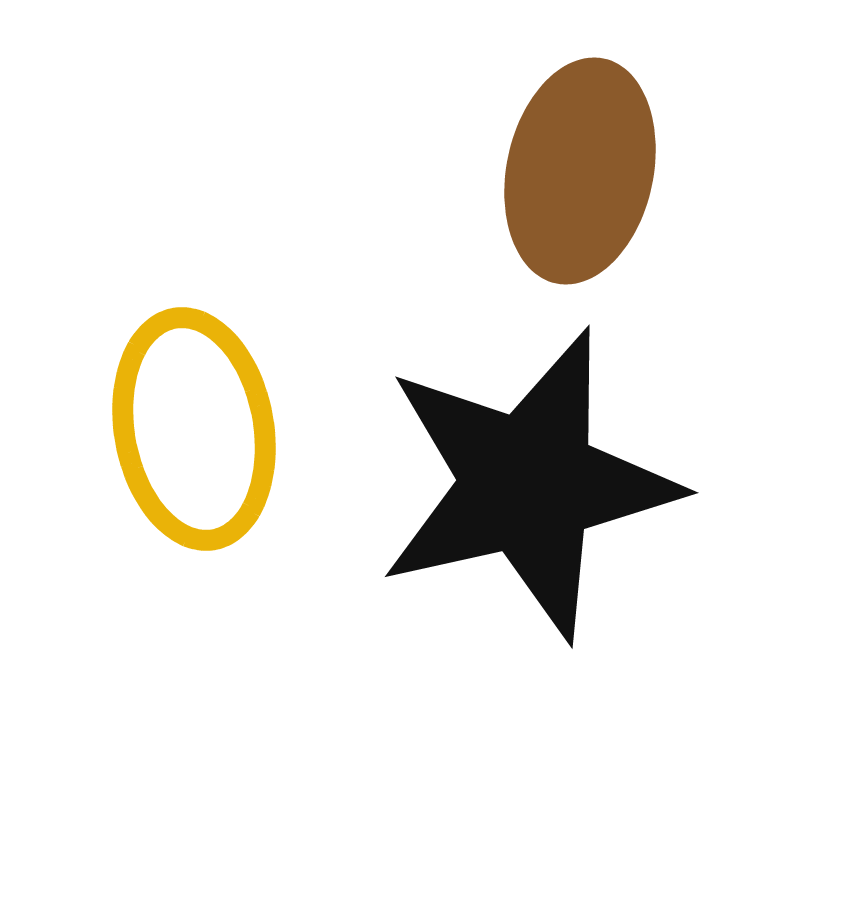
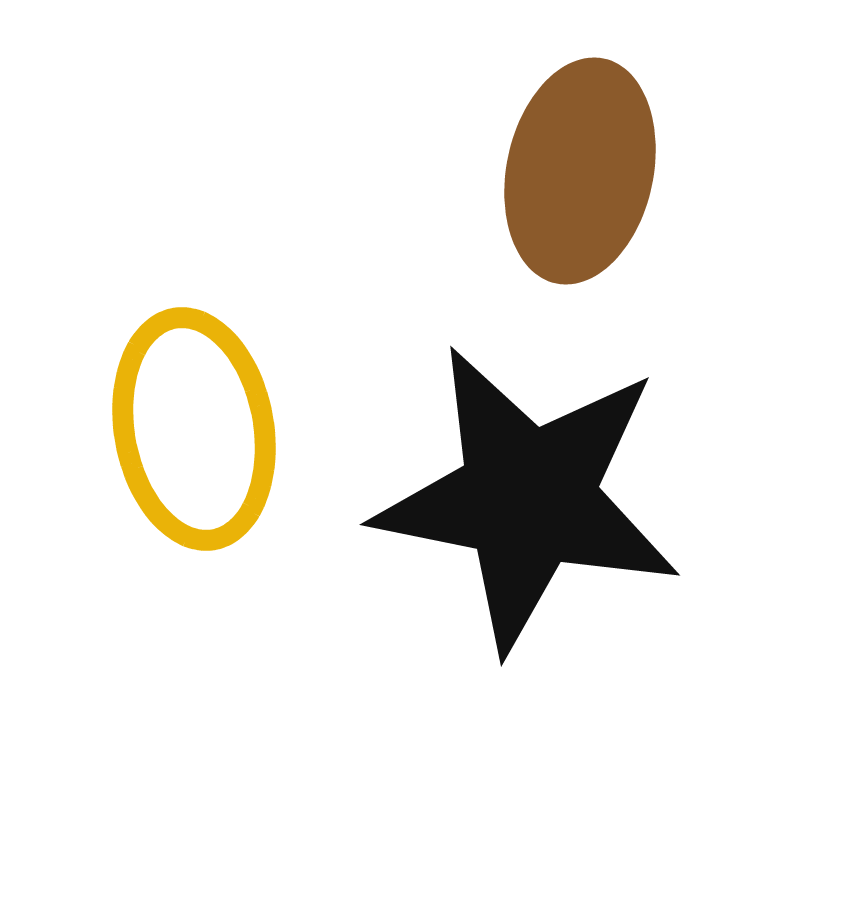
black star: moved 14 px down; rotated 24 degrees clockwise
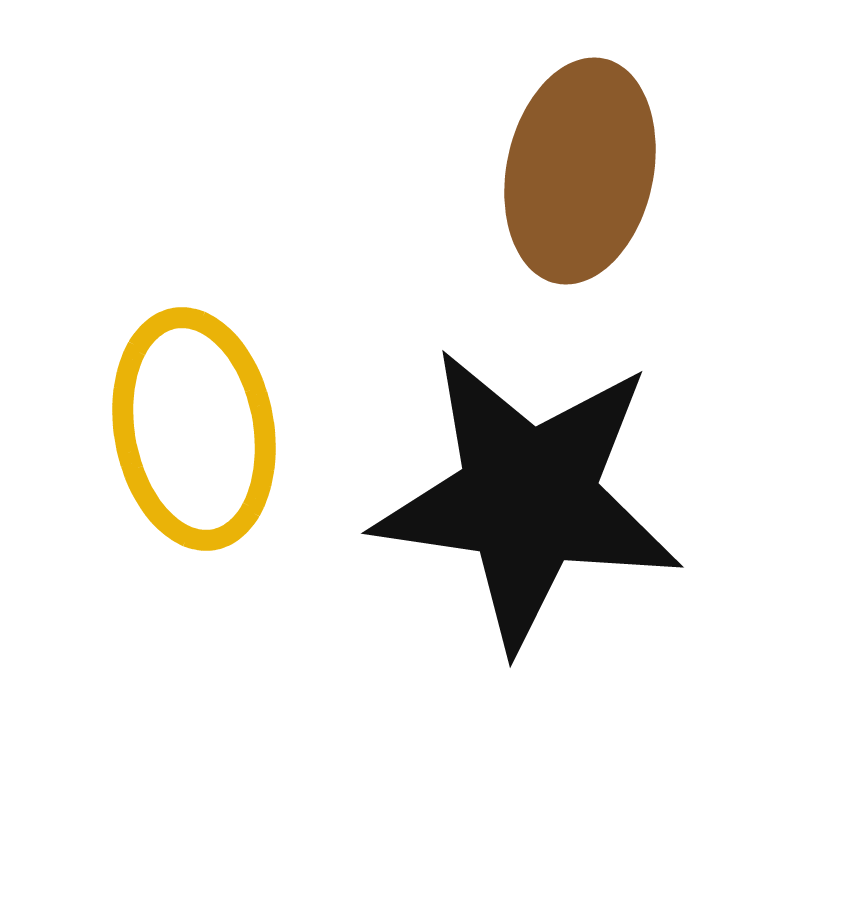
black star: rotated 3 degrees counterclockwise
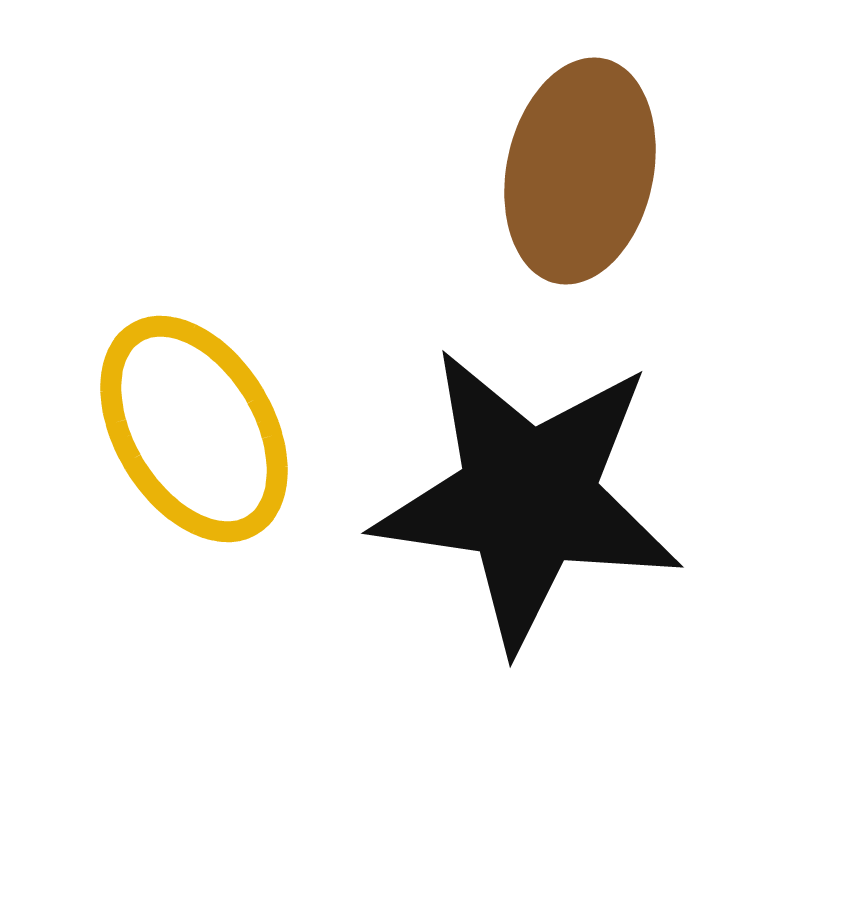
yellow ellipse: rotated 21 degrees counterclockwise
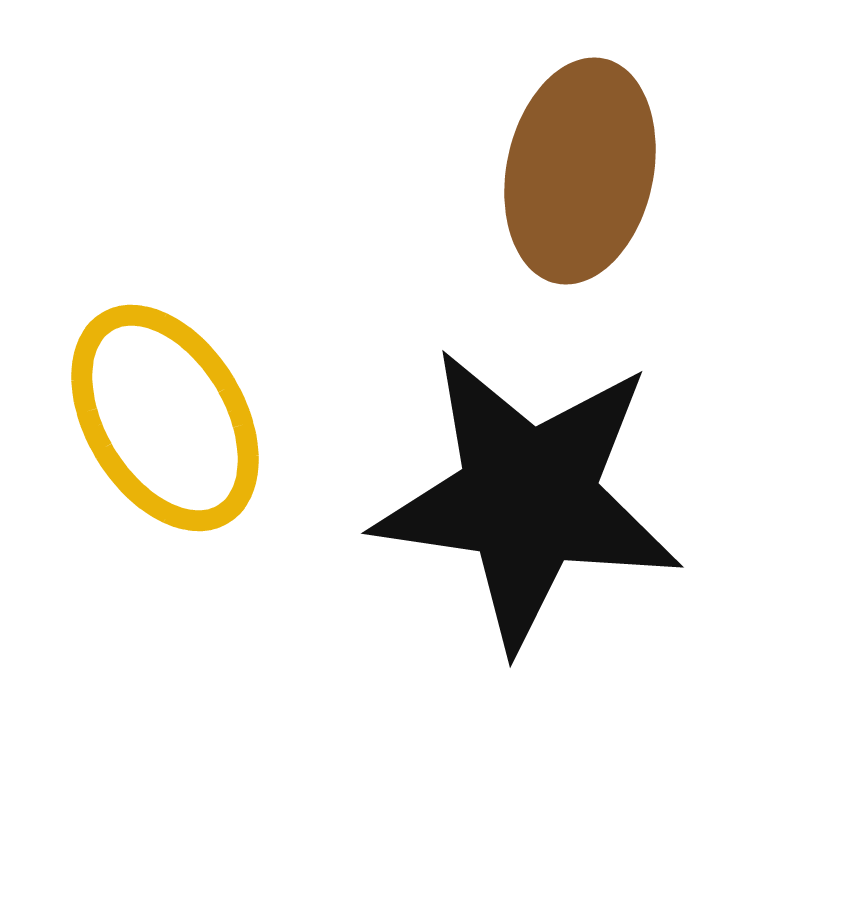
yellow ellipse: moved 29 px left, 11 px up
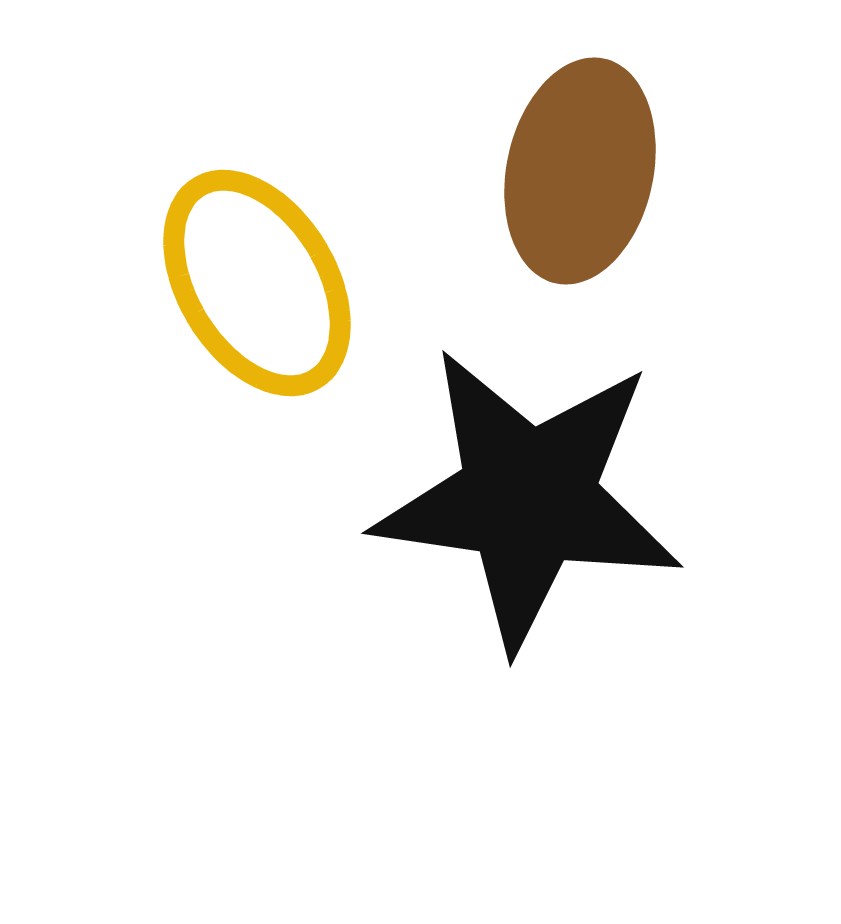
yellow ellipse: moved 92 px right, 135 px up
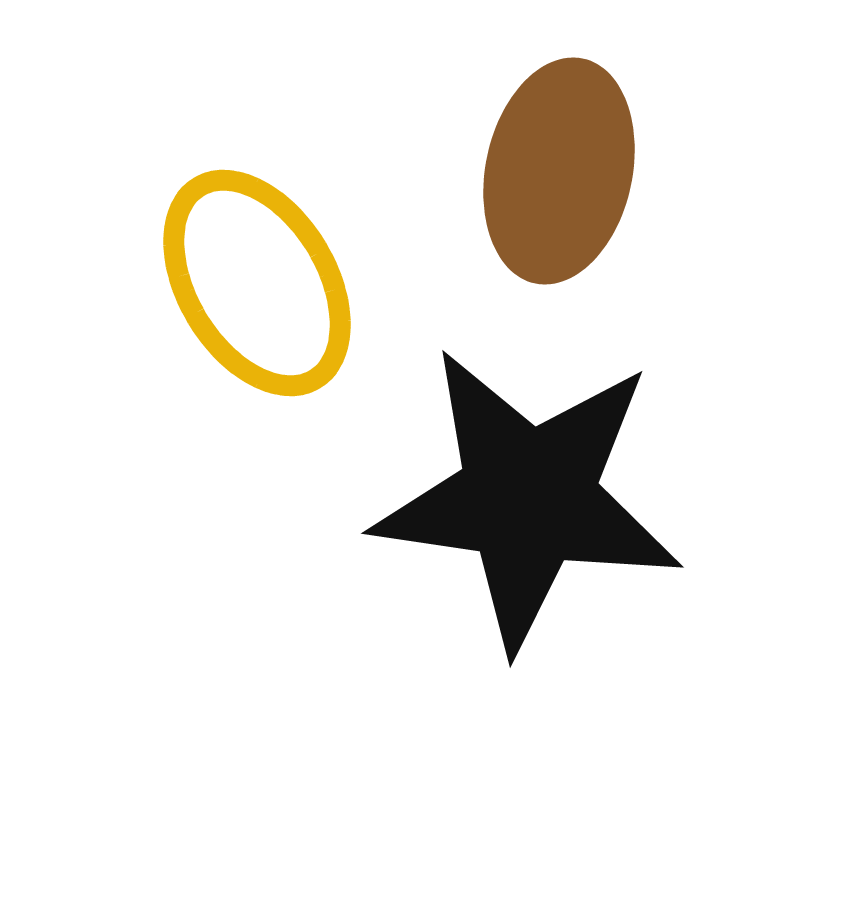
brown ellipse: moved 21 px left
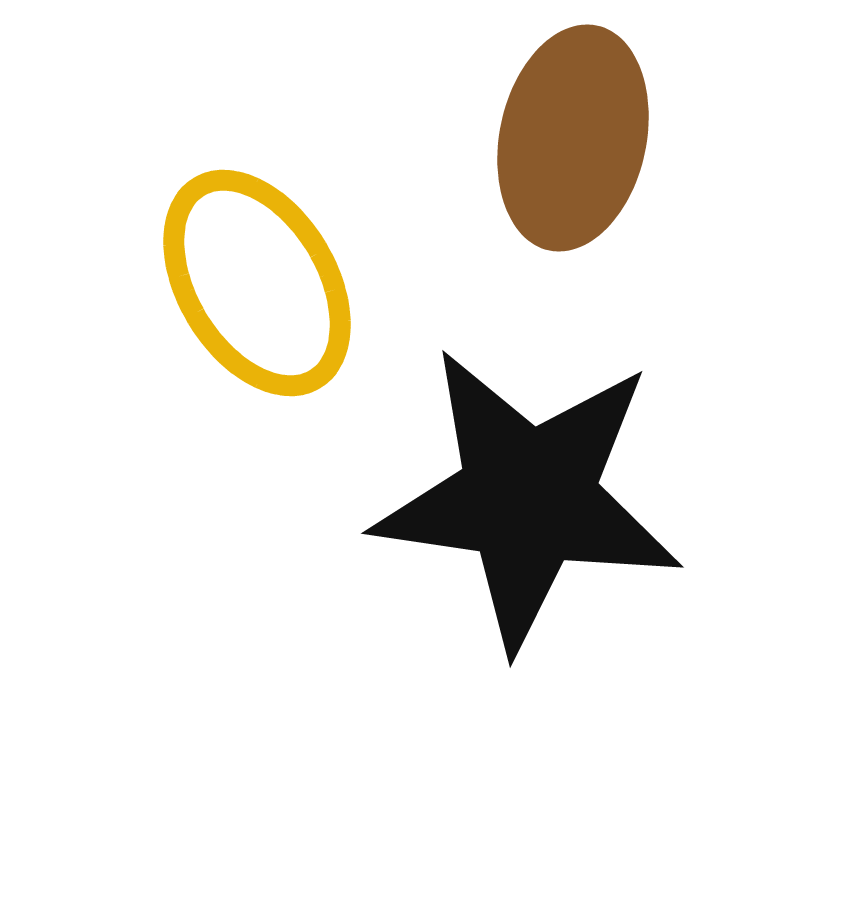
brown ellipse: moved 14 px right, 33 px up
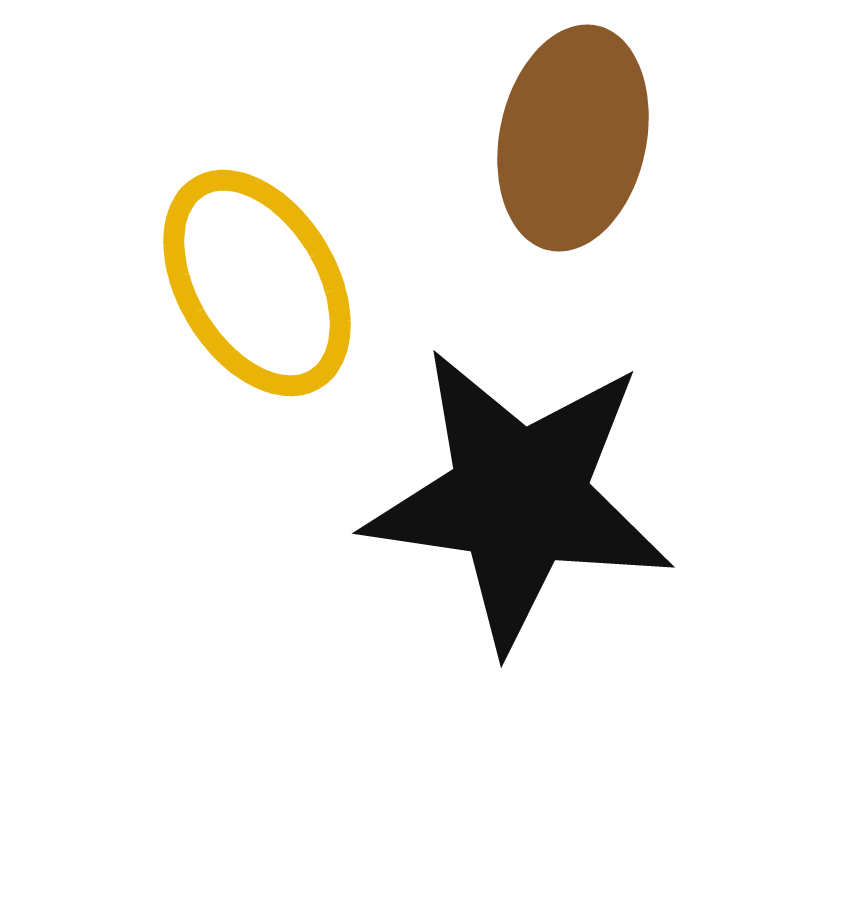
black star: moved 9 px left
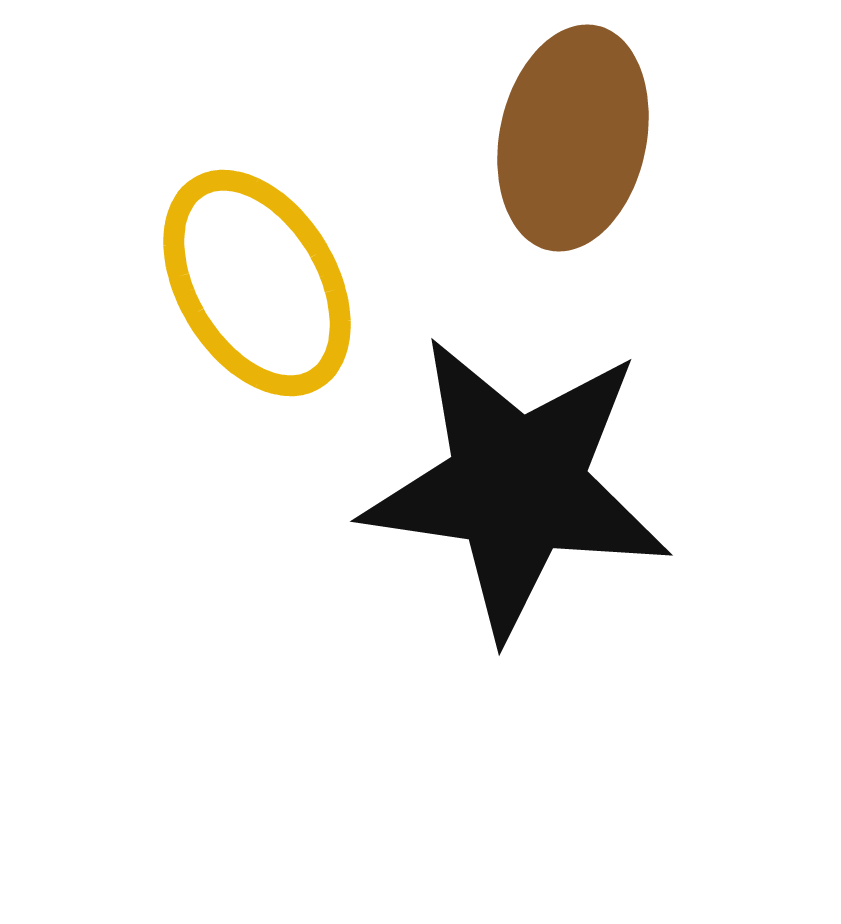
black star: moved 2 px left, 12 px up
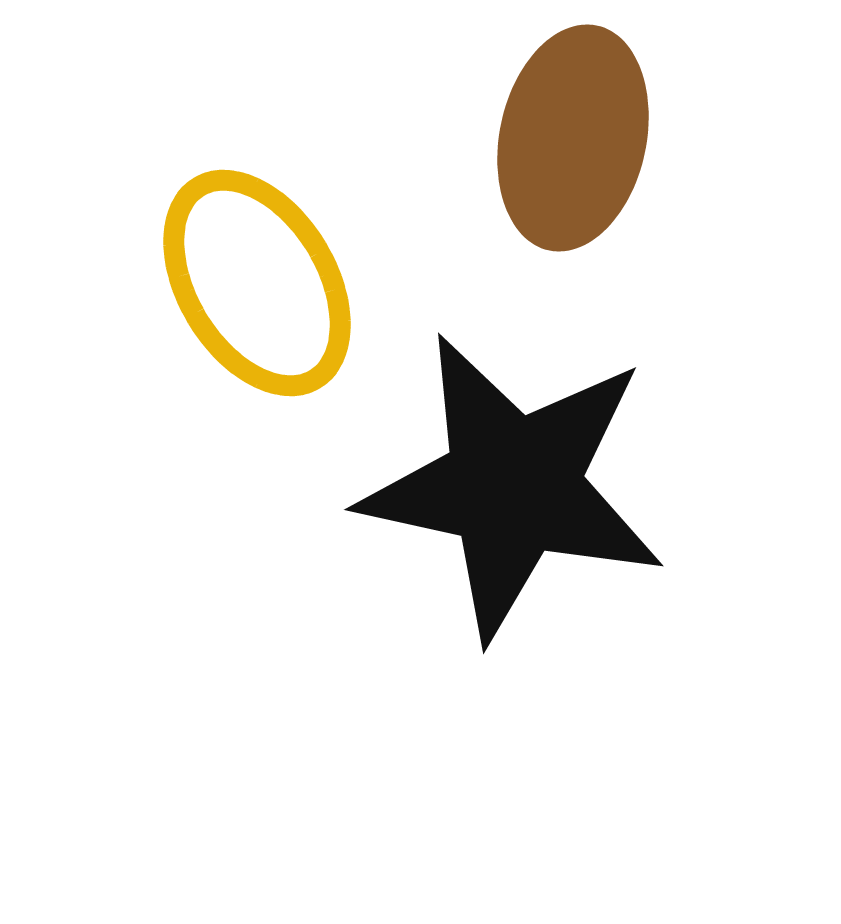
black star: moved 4 px left; rotated 4 degrees clockwise
